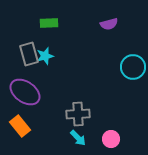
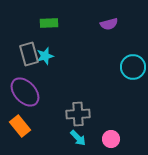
purple ellipse: rotated 12 degrees clockwise
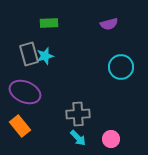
cyan circle: moved 12 px left
purple ellipse: rotated 24 degrees counterclockwise
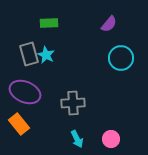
purple semicircle: rotated 36 degrees counterclockwise
cyan star: moved 1 px right, 1 px up; rotated 30 degrees counterclockwise
cyan circle: moved 9 px up
gray cross: moved 5 px left, 11 px up
orange rectangle: moved 1 px left, 2 px up
cyan arrow: moved 1 px left, 1 px down; rotated 18 degrees clockwise
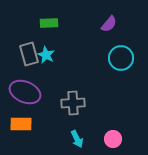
orange rectangle: moved 2 px right; rotated 50 degrees counterclockwise
pink circle: moved 2 px right
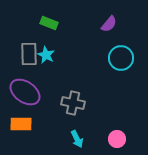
green rectangle: rotated 24 degrees clockwise
gray rectangle: rotated 15 degrees clockwise
purple ellipse: rotated 12 degrees clockwise
gray cross: rotated 15 degrees clockwise
pink circle: moved 4 px right
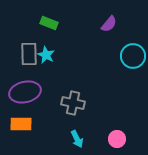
cyan circle: moved 12 px right, 2 px up
purple ellipse: rotated 48 degrees counterclockwise
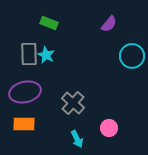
cyan circle: moved 1 px left
gray cross: rotated 30 degrees clockwise
orange rectangle: moved 3 px right
pink circle: moved 8 px left, 11 px up
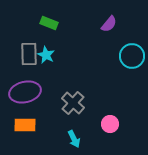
orange rectangle: moved 1 px right, 1 px down
pink circle: moved 1 px right, 4 px up
cyan arrow: moved 3 px left
